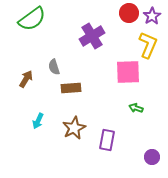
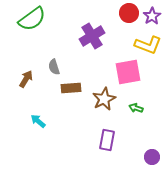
yellow L-shape: rotated 88 degrees clockwise
pink square: rotated 8 degrees counterclockwise
cyan arrow: rotated 105 degrees clockwise
brown star: moved 30 px right, 29 px up
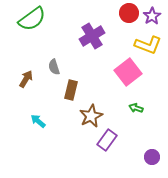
pink square: rotated 28 degrees counterclockwise
brown rectangle: moved 2 px down; rotated 72 degrees counterclockwise
brown star: moved 13 px left, 17 px down
purple rectangle: rotated 25 degrees clockwise
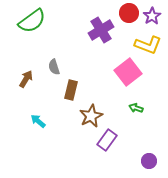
green semicircle: moved 2 px down
purple cross: moved 9 px right, 6 px up
purple circle: moved 3 px left, 4 px down
